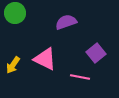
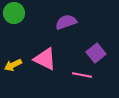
green circle: moved 1 px left
yellow arrow: rotated 30 degrees clockwise
pink line: moved 2 px right, 2 px up
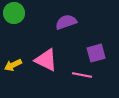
purple square: rotated 24 degrees clockwise
pink triangle: moved 1 px right, 1 px down
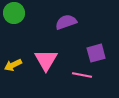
pink triangle: rotated 35 degrees clockwise
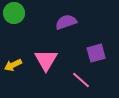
pink line: moved 1 px left, 5 px down; rotated 30 degrees clockwise
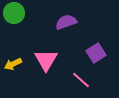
purple square: rotated 18 degrees counterclockwise
yellow arrow: moved 1 px up
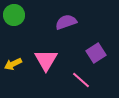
green circle: moved 2 px down
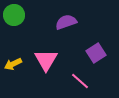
pink line: moved 1 px left, 1 px down
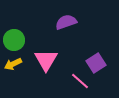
green circle: moved 25 px down
purple square: moved 10 px down
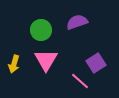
purple semicircle: moved 11 px right
green circle: moved 27 px right, 10 px up
yellow arrow: moved 1 px right; rotated 48 degrees counterclockwise
